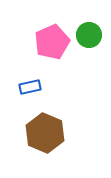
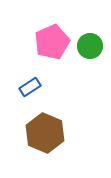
green circle: moved 1 px right, 11 px down
blue rectangle: rotated 20 degrees counterclockwise
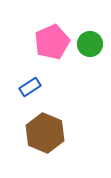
green circle: moved 2 px up
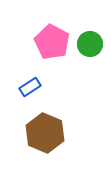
pink pentagon: rotated 20 degrees counterclockwise
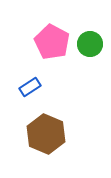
brown hexagon: moved 1 px right, 1 px down
